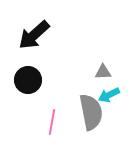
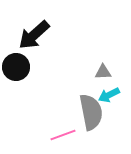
black circle: moved 12 px left, 13 px up
pink line: moved 11 px right, 13 px down; rotated 60 degrees clockwise
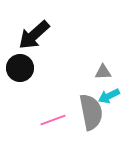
black circle: moved 4 px right, 1 px down
cyan arrow: moved 1 px down
pink line: moved 10 px left, 15 px up
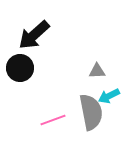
gray triangle: moved 6 px left, 1 px up
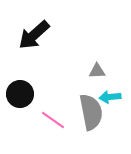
black circle: moved 26 px down
cyan arrow: moved 1 px right, 1 px down; rotated 20 degrees clockwise
pink line: rotated 55 degrees clockwise
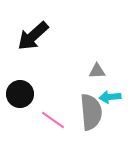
black arrow: moved 1 px left, 1 px down
gray semicircle: rotated 6 degrees clockwise
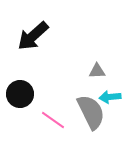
gray semicircle: rotated 21 degrees counterclockwise
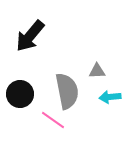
black arrow: moved 3 px left; rotated 8 degrees counterclockwise
gray semicircle: moved 24 px left, 21 px up; rotated 15 degrees clockwise
